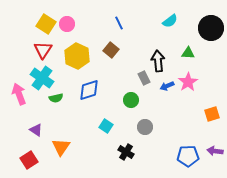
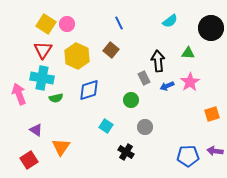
cyan cross: rotated 25 degrees counterclockwise
pink star: moved 2 px right
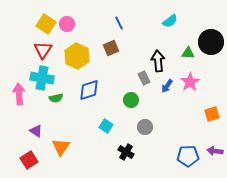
black circle: moved 14 px down
brown square: moved 2 px up; rotated 28 degrees clockwise
blue arrow: rotated 32 degrees counterclockwise
pink arrow: rotated 15 degrees clockwise
purple triangle: moved 1 px down
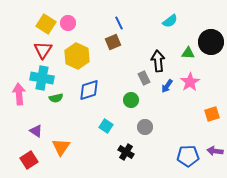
pink circle: moved 1 px right, 1 px up
brown square: moved 2 px right, 6 px up
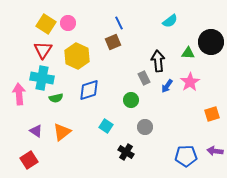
orange triangle: moved 1 px right, 15 px up; rotated 18 degrees clockwise
blue pentagon: moved 2 px left
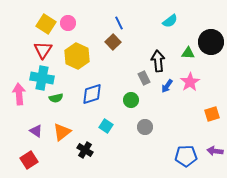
brown square: rotated 21 degrees counterclockwise
blue diamond: moved 3 px right, 4 px down
black cross: moved 41 px left, 2 px up
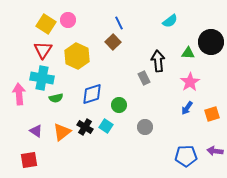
pink circle: moved 3 px up
blue arrow: moved 20 px right, 22 px down
green circle: moved 12 px left, 5 px down
black cross: moved 23 px up
red square: rotated 24 degrees clockwise
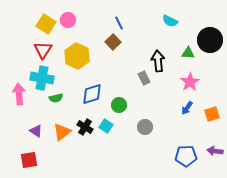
cyan semicircle: rotated 63 degrees clockwise
black circle: moved 1 px left, 2 px up
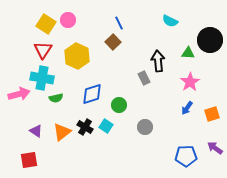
pink arrow: rotated 80 degrees clockwise
purple arrow: moved 3 px up; rotated 28 degrees clockwise
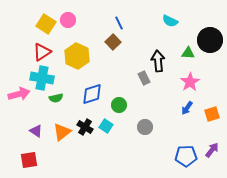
red triangle: moved 1 px left, 2 px down; rotated 24 degrees clockwise
purple arrow: moved 3 px left, 2 px down; rotated 91 degrees clockwise
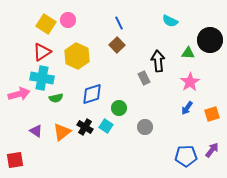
brown square: moved 4 px right, 3 px down
green circle: moved 3 px down
red square: moved 14 px left
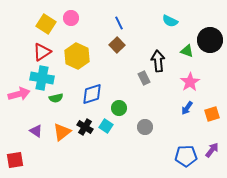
pink circle: moved 3 px right, 2 px up
green triangle: moved 1 px left, 2 px up; rotated 16 degrees clockwise
